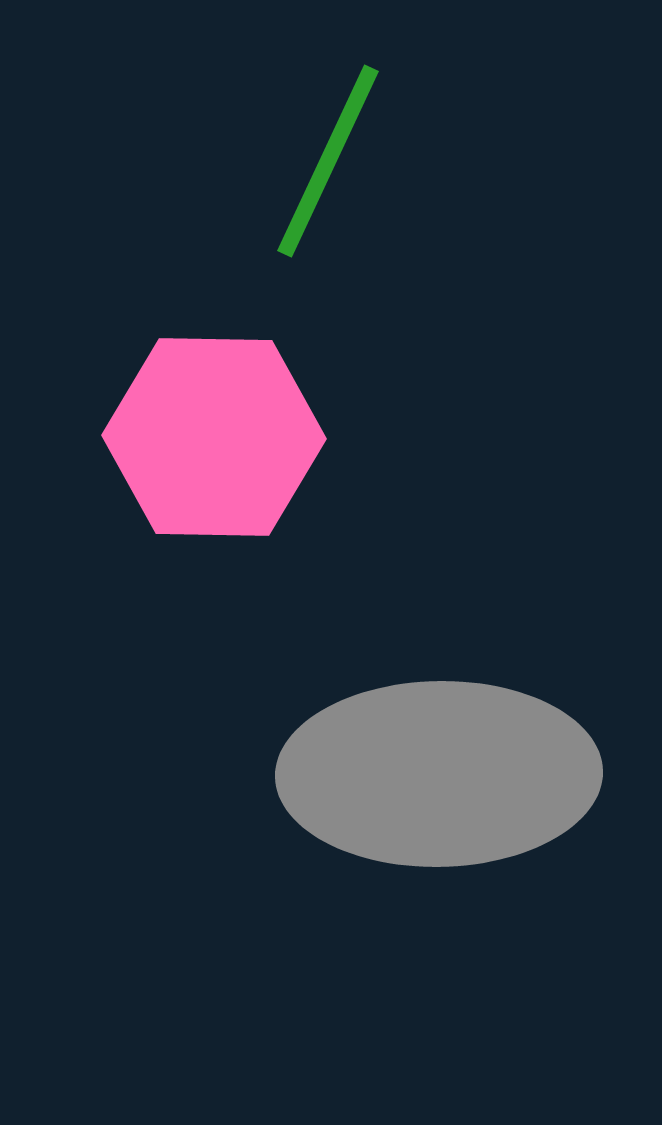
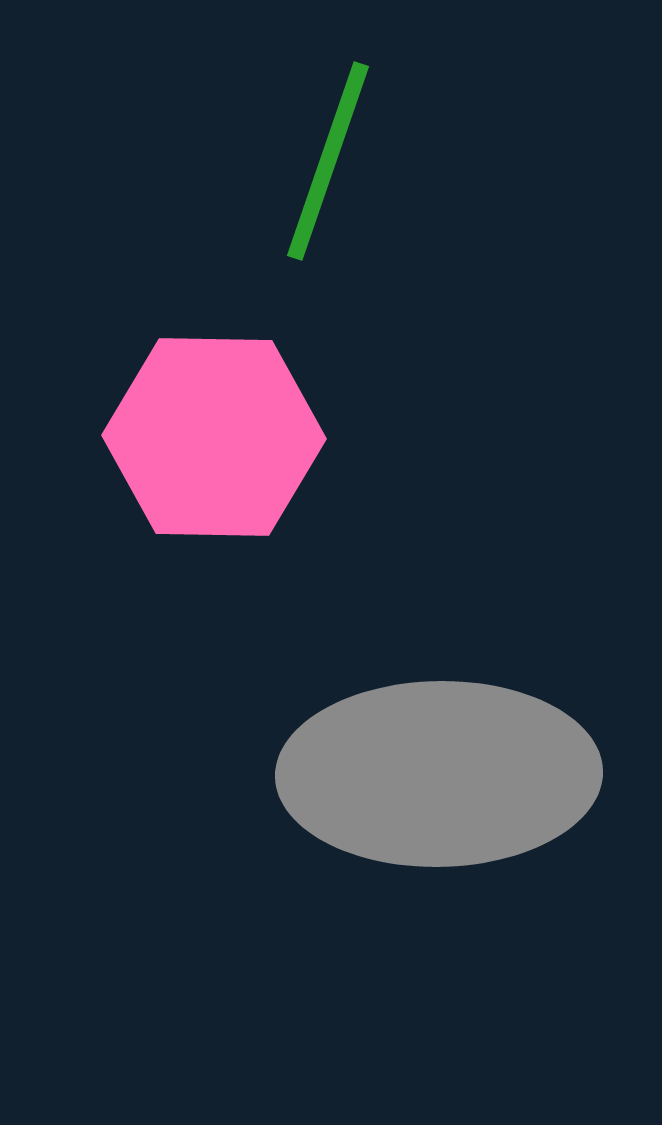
green line: rotated 6 degrees counterclockwise
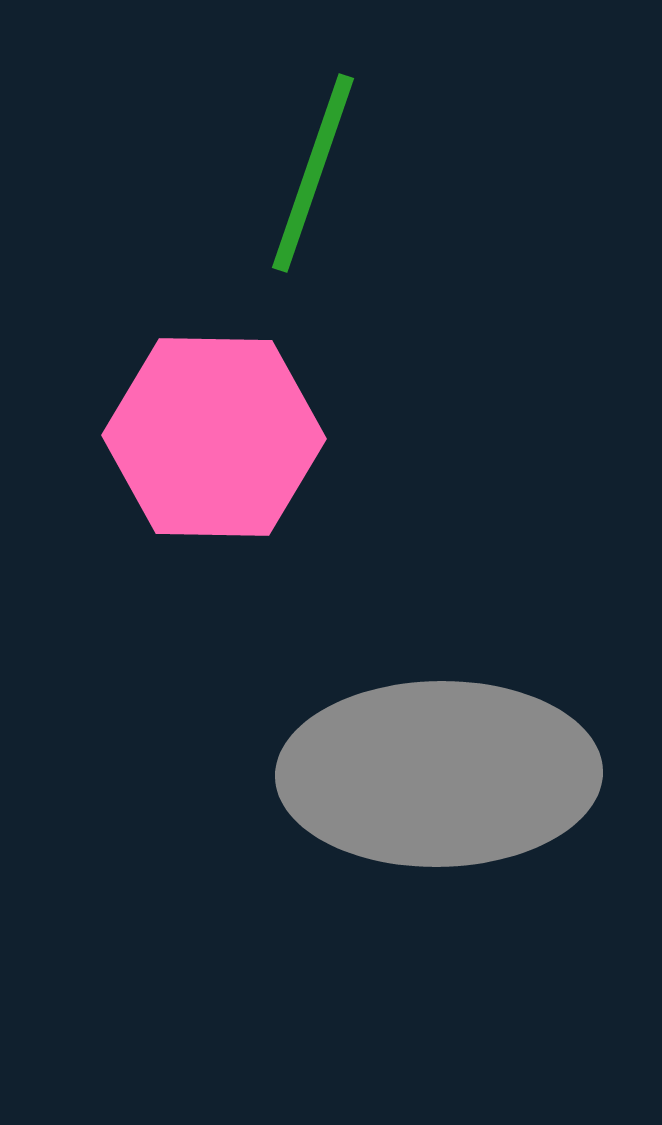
green line: moved 15 px left, 12 px down
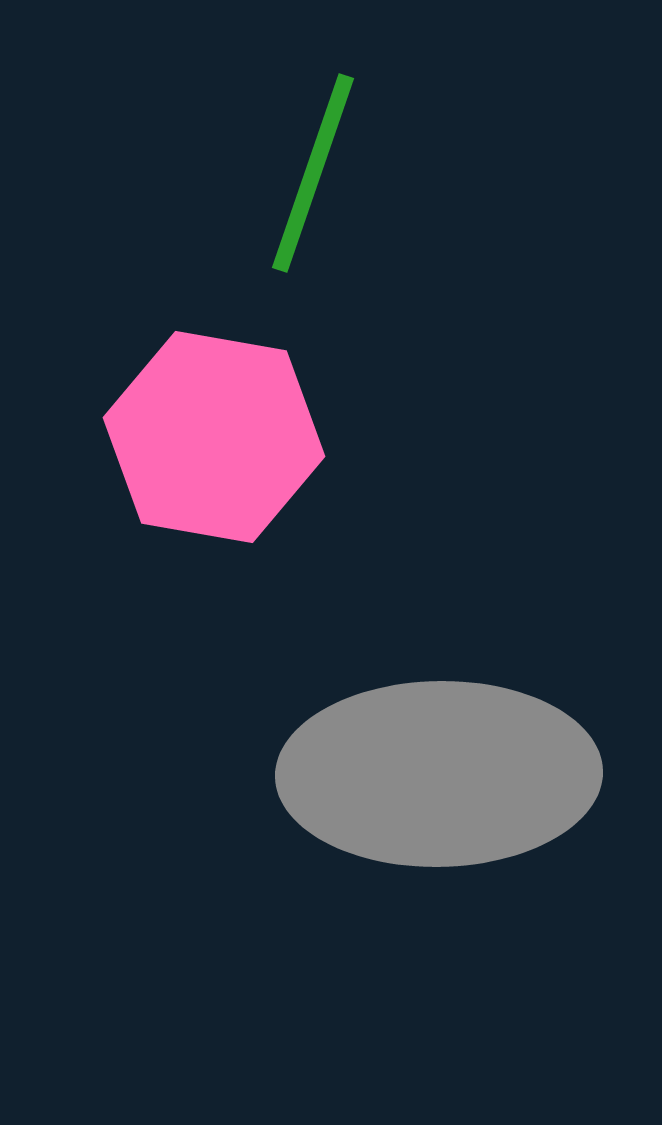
pink hexagon: rotated 9 degrees clockwise
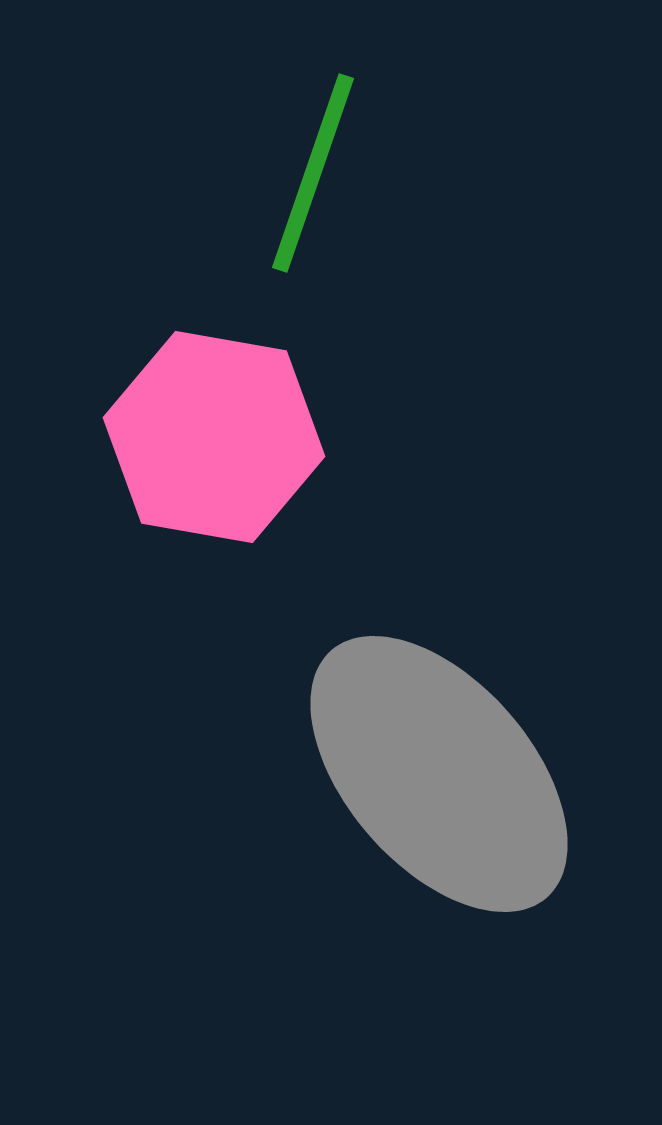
gray ellipse: rotated 50 degrees clockwise
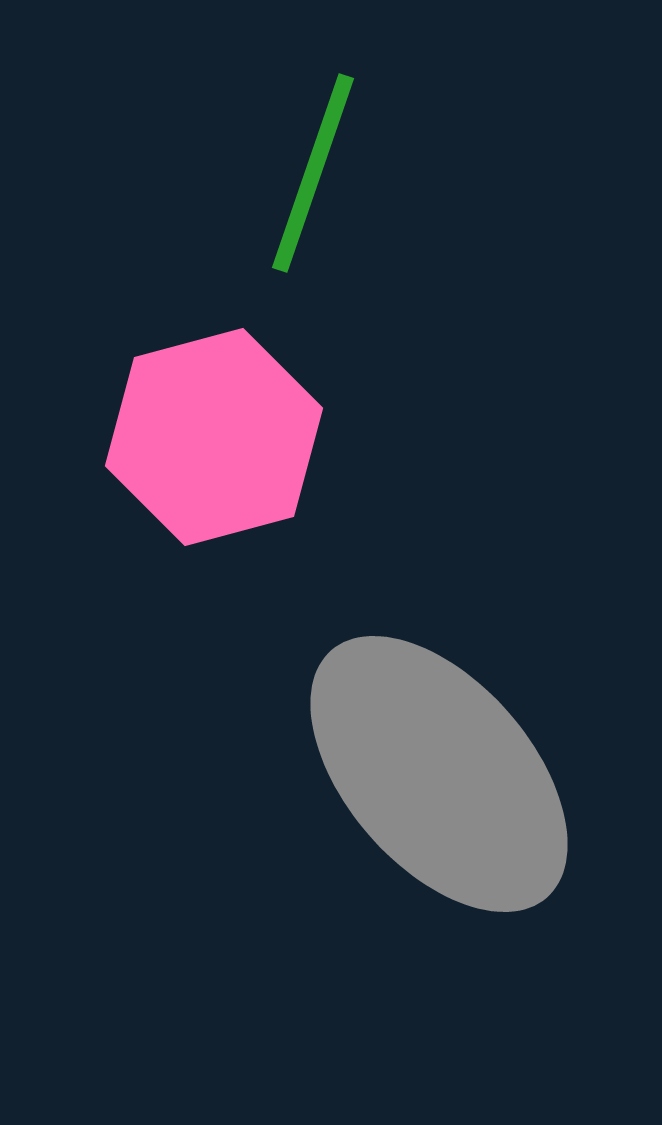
pink hexagon: rotated 25 degrees counterclockwise
